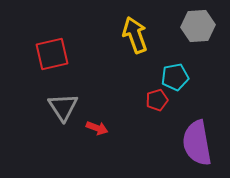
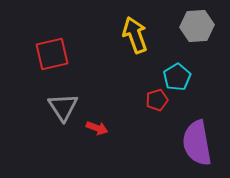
gray hexagon: moved 1 px left
cyan pentagon: moved 2 px right; rotated 20 degrees counterclockwise
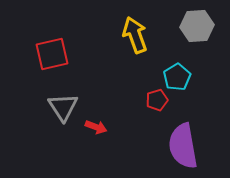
red arrow: moved 1 px left, 1 px up
purple semicircle: moved 14 px left, 3 px down
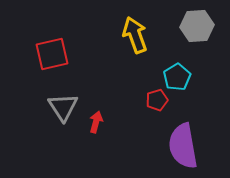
red arrow: moved 5 px up; rotated 95 degrees counterclockwise
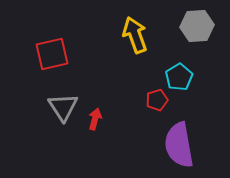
cyan pentagon: moved 2 px right
red arrow: moved 1 px left, 3 px up
purple semicircle: moved 4 px left, 1 px up
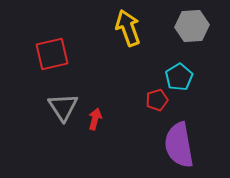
gray hexagon: moved 5 px left
yellow arrow: moved 7 px left, 7 px up
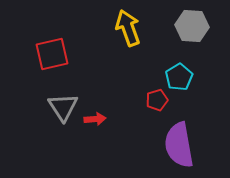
gray hexagon: rotated 8 degrees clockwise
red arrow: rotated 70 degrees clockwise
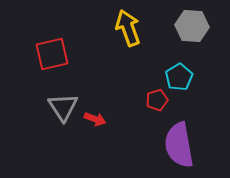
red arrow: rotated 25 degrees clockwise
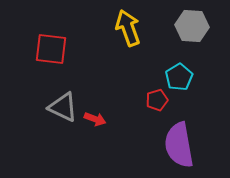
red square: moved 1 px left, 5 px up; rotated 20 degrees clockwise
gray triangle: rotated 32 degrees counterclockwise
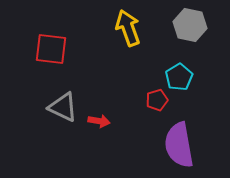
gray hexagon: moved 2 px left, 1 px up; rotated 8 degrees clockwise
red arrow: moved 4 px right, 2 px down; rotated 10 degrees counterclockwise
